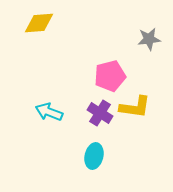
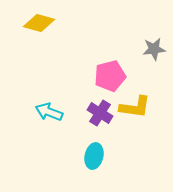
yellow diamond: rotated 20 degrees clockwise
gray star: moved 5 px right, 10 px down
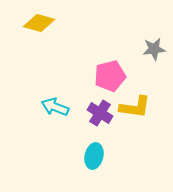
cyan arrow: moved 6 px right, 5 px up
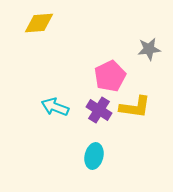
yellow diamond: rotated 20 degrees counterclockwise
gray star: moved 5 px left
pink pentagon: rotated 12 degrees counterclockwise
purple cross: moved 1 px left, 3 px up
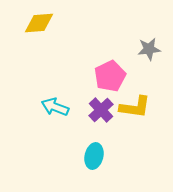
purple cross: moved 2 px right; rotated 15 degrees clockwise
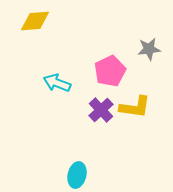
yellow diamond: moved 4 px left, 2 px up
pink pentagon: moved 5 px up
cyan arrow: moved 2 px right, 24 px up
cyan ellipse: moved 17 px left, 19 px down
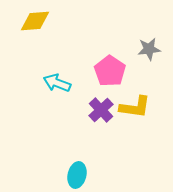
pink pentagon: rotated 12 degrees counterclockwise
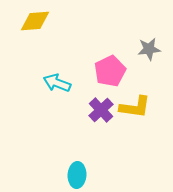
pink pentagon: rotated 12 degrees clockwise
cyan ellipse: rotated 10 degrees counterclockwise
